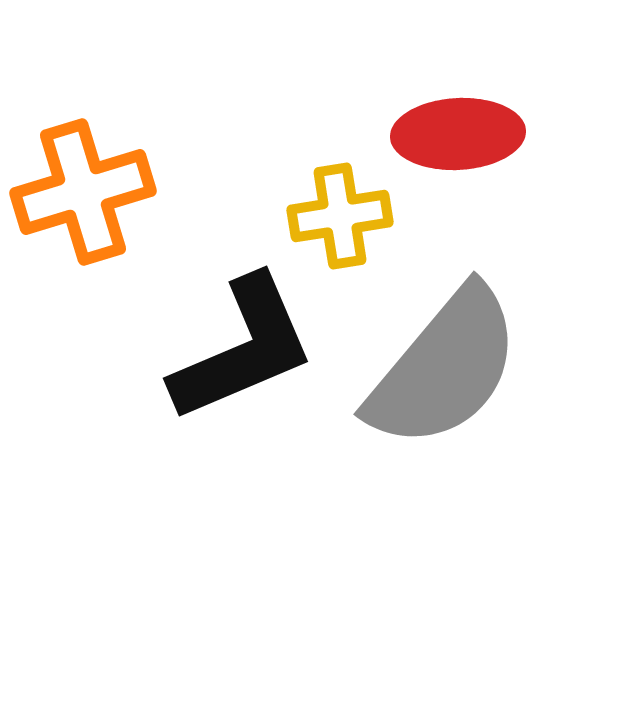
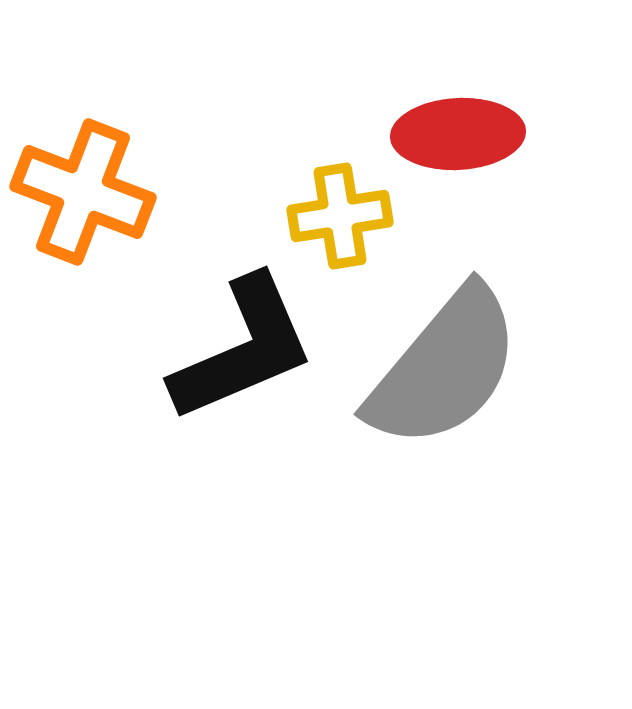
orange cross: rotated 38 degrees clockwise
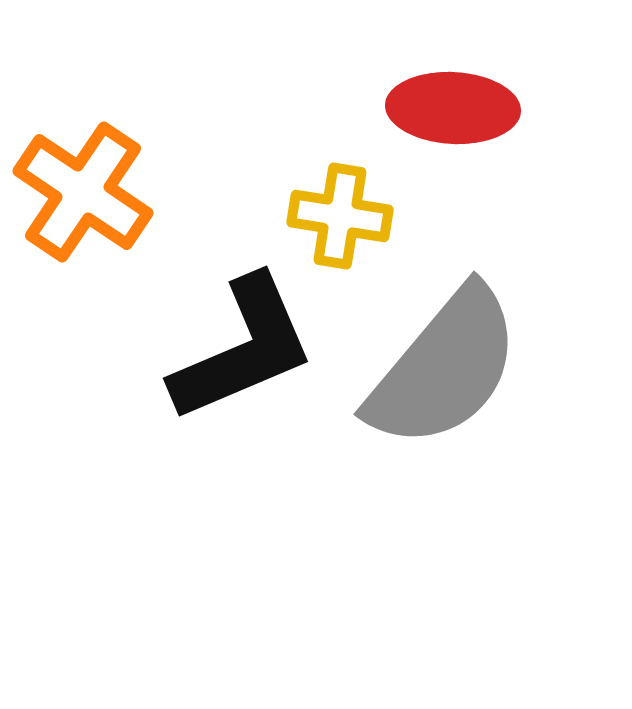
red ellipse: moved 5 px left, 26 px up; rotated 6 degrees clockwise
orange cross: rotated 13 degrees clockwise
yellow cross: rotated 18 degrees clockwise
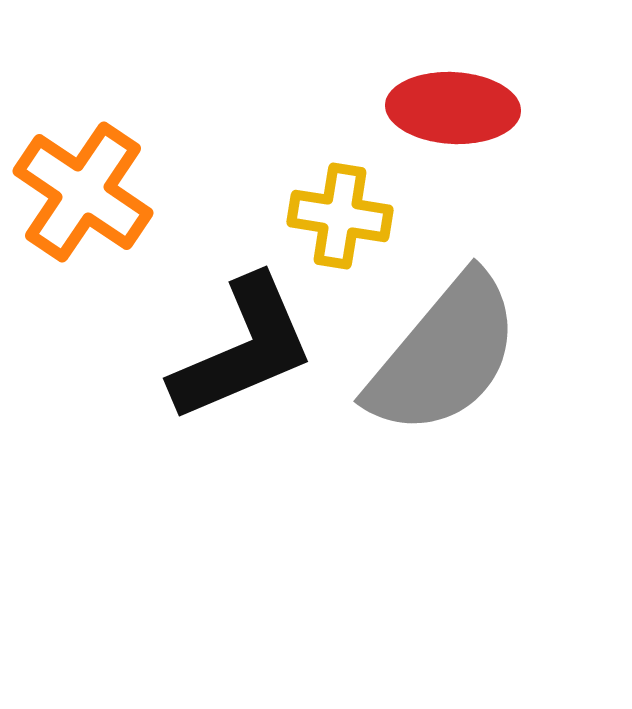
gray semicircle: moved 13 px up
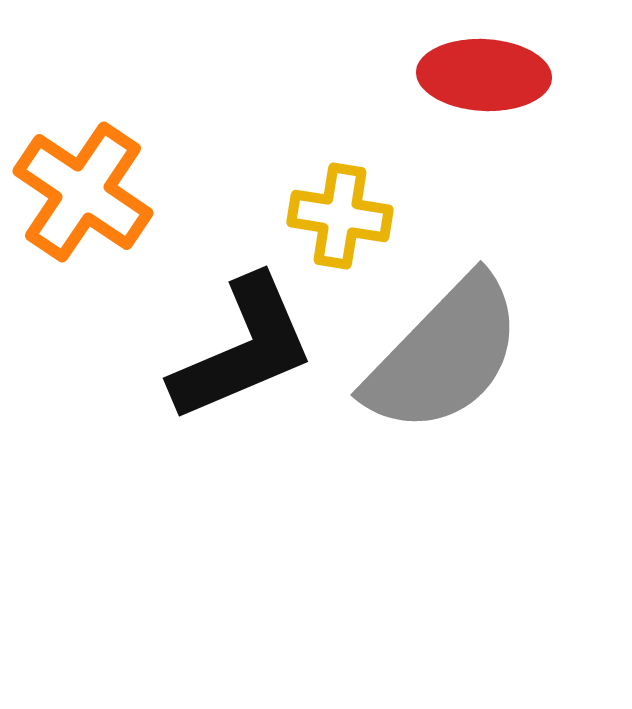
red ellipse: moved 31 px right, 33 px up
gray semicircle: rotated 4 degrees clockwise
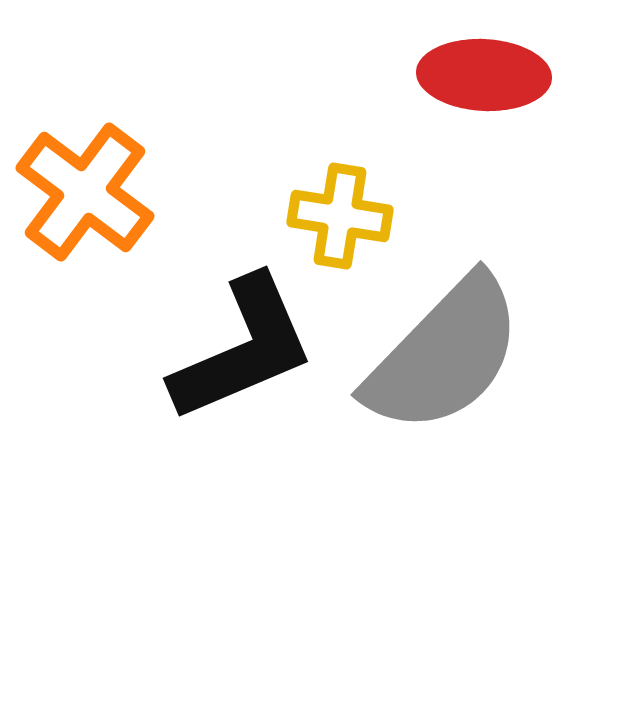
orange cross: moved 2 px right; rotated 3 degrees clockwise
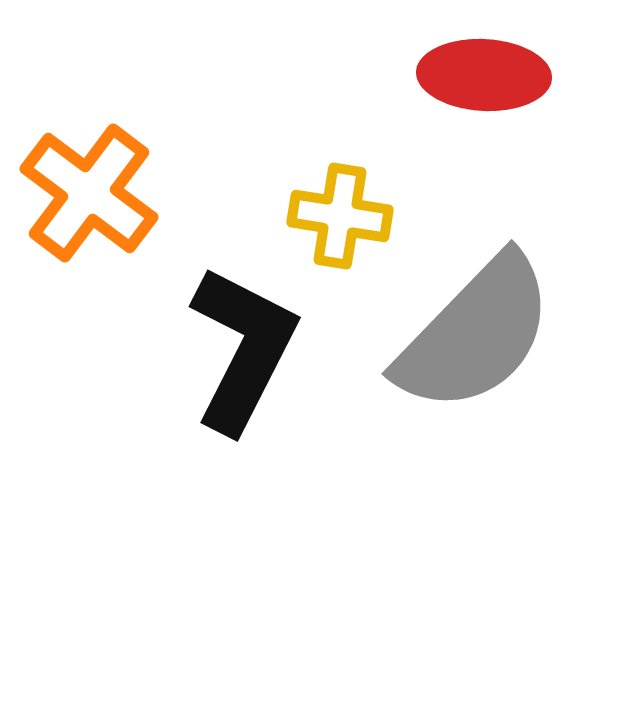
orange cross: moved 4 px right, 1 px down
black L-shape: rotated 40 degrees counterclockwise
gray semicircle: moved 31 px right, 21 px up
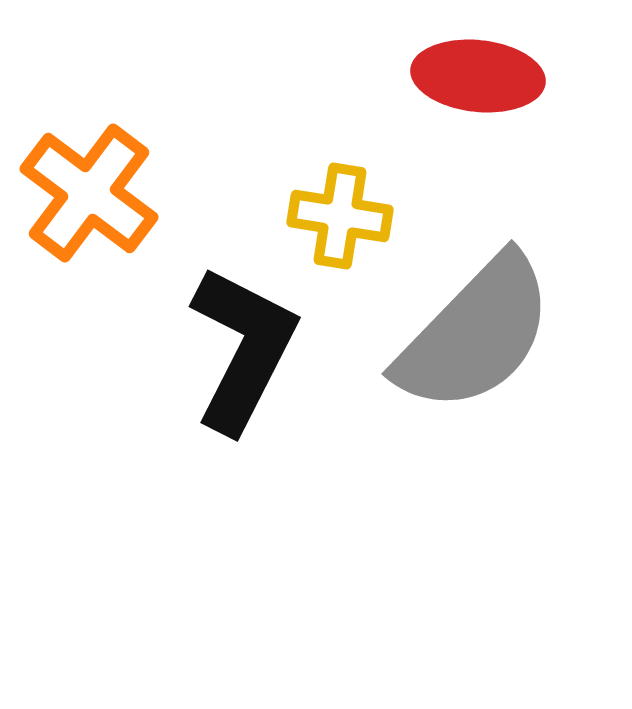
red ellipse: moved 6 px left, 1 px down; rotated 3 degrees clockwise
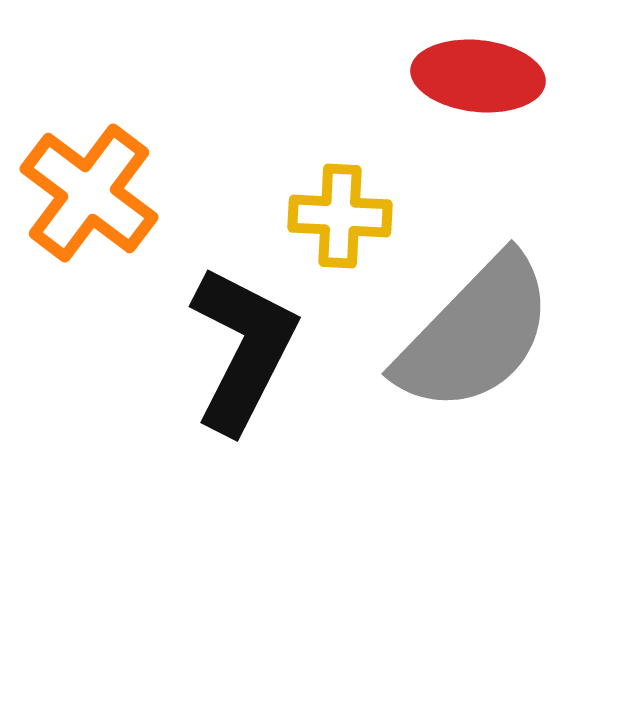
yellow cross: rotated 6 degrees counterclockwise
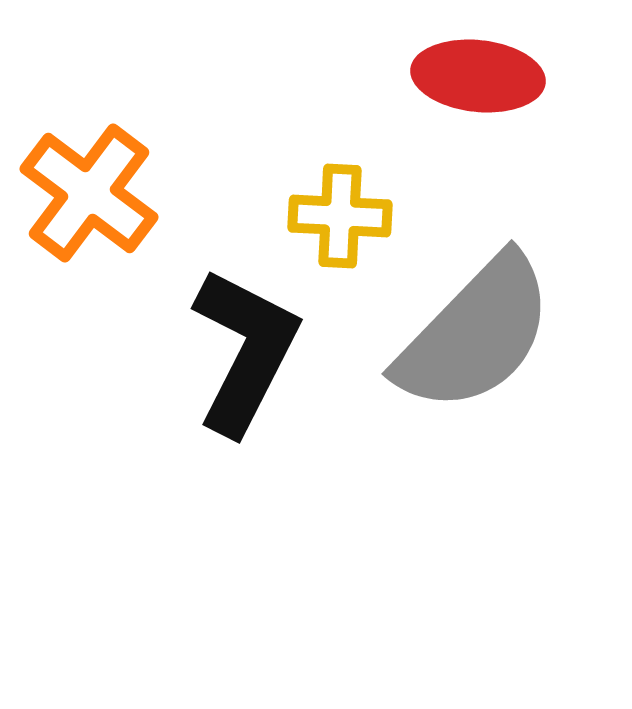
black L-shape: moved 2 px right, 2 px down
